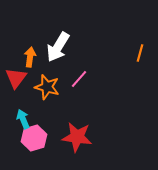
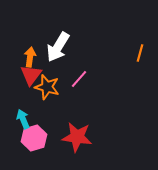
red triangle: moved 15 px right, 3 px up
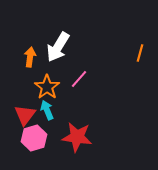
red triangle: moved 6 px left, 40 px down
orange star: rotated 20 degrees clockwise
cyan arrow: moved 24 px right, 9 px up
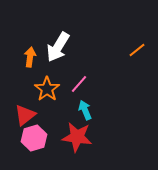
orange line: moved 3 px left, 3 px up; rotated 36 degrees clockwise
pink line: moved 5 px down
orange star: moved 2 px down
cyan arrow: moved 38 px right
red triangle: rotated 15 degrees clockwise
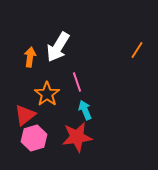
orange line: rotated 18 degrees counterclockwise
pink line: moved 2 px left, 2 px up; rotated 60 degrees counterclockwise
orange star: moved 5 px down
red star: rotated 16 degrees counterclockwise
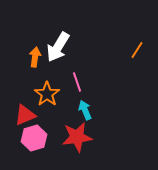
orange arrow: moved 5 px right
red triangle: rotated 15 degrees clockwise
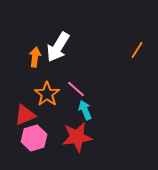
pink line: moved 1 px left, 7 px down; rotated 30 degrees counterclockwise
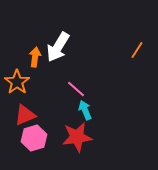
orange star: moved 30 px left, 12 px up
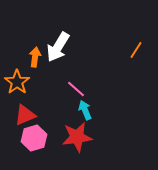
orange line: moved 1 px left
